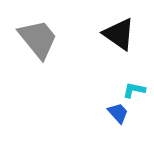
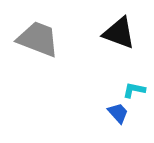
black triangle: moved 1 px up; rotated 15 degrees counterclockwise
gray trapezoid: rotated 30 degrees counterclockwise
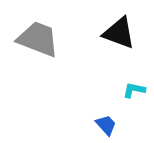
blue trapezoid: moved 12 px left, 12 px down
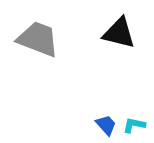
black triangle: rotated 6 degrees counterclockwise
cyan L-shape: moved 35 px down
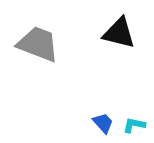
gray trapezoid: moved 5 px down
blue trapezoid: moved 3 px left, 2 px up
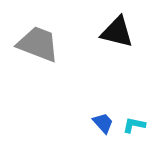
black triangle: moved 2 px left, 1 px up
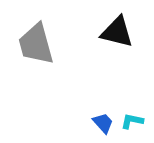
gray trapezoid: moved 2 px left; rotated 126 degrees counterclockwise
cyan L-shape: moved 2 px left, 4 px up
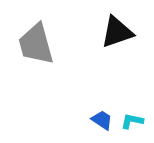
black triangle: rotated 33 degrees counterclockwise
blue trapezoid: moved 1 px left, 3 px up; rotated 15 degrees counterclockwise
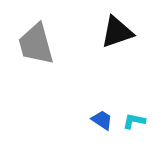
cyan L-shape: moved 2 px right
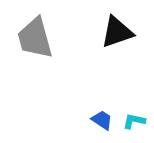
gray trapezoid: moved 1 px left, 6 px up
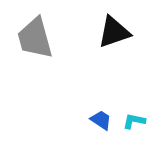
black triangle: moved 3 px left
blue trapezoid: moved 1 px left
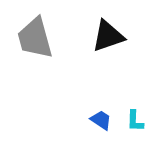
black triangle: moved 6 px left, 4 px down
cyan L-shape: moved 1 px right; rotated 100 degrees counterclockwise
